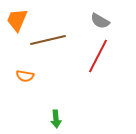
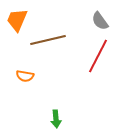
gray semicircle: rotated 24 degrees clockwise
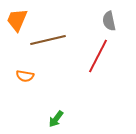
gray semicircle: moved 9 px right; rotated 24 degrees clockwise
green arrow: rotated 42 degrees clockwise
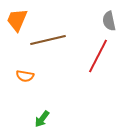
green arrow: moved 14 px left
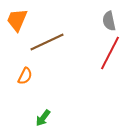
brown line: moved 1 px left, 2 px down; rotated 12 degrees counterclockwise
red line: moved 12 px right, 3 px up
orange semicircle: rotated 72 degrees counterclockwise
green arrow: moved 1 px right, 1 px up
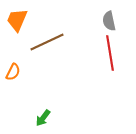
red line: rotated 36 degrees counterclockwise
orange semicircle: moved 12 px left, 4 px up
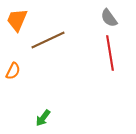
gray semicircle: moved 3 px up; rotated 24 degrees counterclockwise
brown line: moved 1 px right, 2 px up
orange semicircle: moved 1 px up
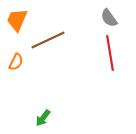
orange semicircle: moved 3 px right, 9 px up
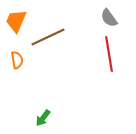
orange trapezoid: moved 1 px left, 1 px down
brown line: moved 3 px up
red line: moved 1 px left, 1 px down
orange semicircle: moved 1 px right, 2 px up; rotated 36 degrees counterclockwise
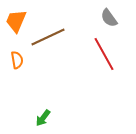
red line: moved 5 px left; rotated 20 degrees counterclockwise
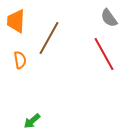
orange trapezoid: rotated 20 degrees counterclockwise
brown line: moved 1 px right, 1 px down; rotated 36 degrees counterclockwise
orange semicircle: moved 3 px right
green arrow: moved 11 px left, 3 px down; rotated 12 degrees clockwise
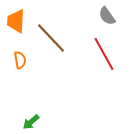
gray semicircle: moved 2 px left, 2 px up
brown line: moved 2 px right; rotated 72 degrees counterclockwise
green arrow: moved 1 px left, 1 px down
